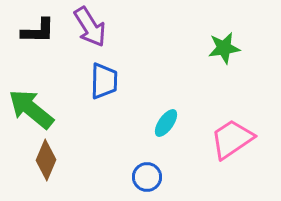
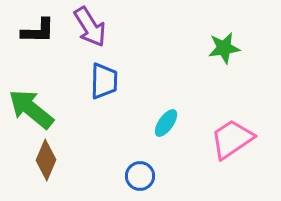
blue circle: moved 7 px left, 1 px up
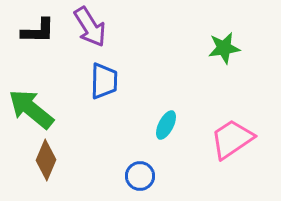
cyan ellipse: moved 2 px down; rotated 8 degrees counterclockwise
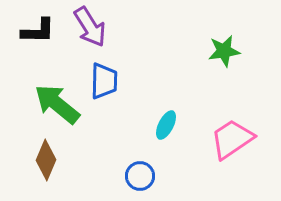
green star: moved 3 px down
green arrow: moved 26 px right, 5 px up
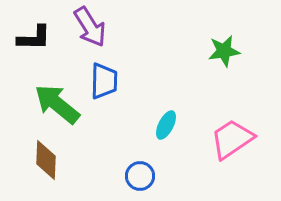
black L-shape: moved 4 px left, 7 px down
brown diamond: rotated 21 degrees counterclockwise
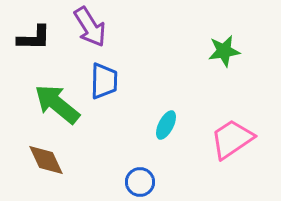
brown diamond: rotated 27 degrees counterclockwise
blue circle: moved 6 px down
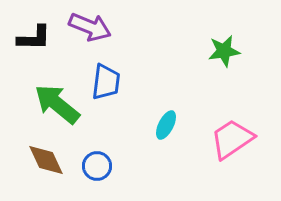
purple arrow: rotated 36 degrees counterclockwise
blue trapezoid: moved 2 px right, 1 px down; rotated 6 degrees clockwise
blue circle: moved 43 px left, 16 px up
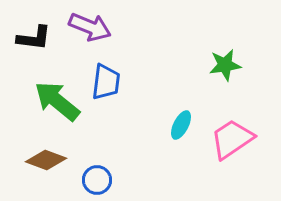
black L-shape: rotated 6 degrees clockwise
green star: moved 1 px right, 14 px down
green arrow: moved 3 px up
cyan ellipse: moved 15 px right
brown diamond: rotated 45 degrees counterclockwise
blue circle: moved 14 px down
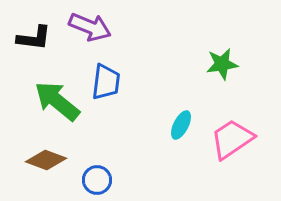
green star: moved 3 px left, 1 px up
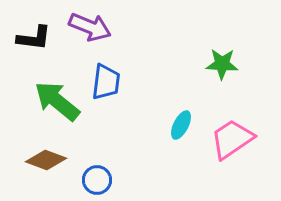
green star: rotated 12 degrees clockwise
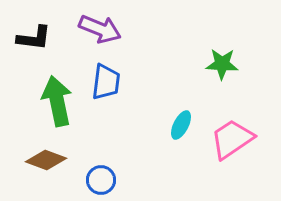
purple arrow: moved 10 px right, 2 px down
green arrow: rotated 39 degrees clockwise
blue circle: moved 4 px right
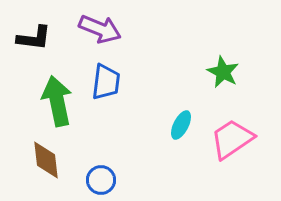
green star: moved 1 px right, 8 px down; rotated 24 degrees clockwise
brown diamond: rotated 63 degrees clockwise
